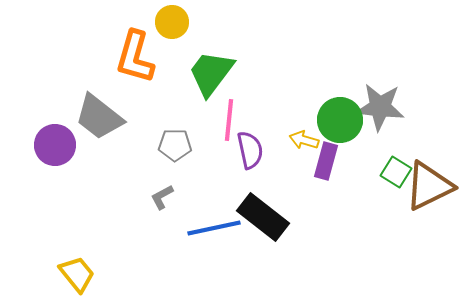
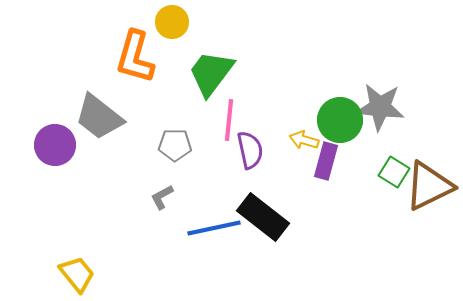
green square: moved 2 px left
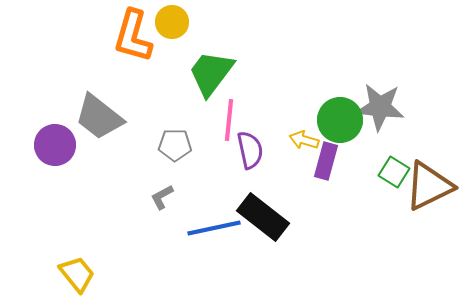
orange L-shape: moved 2 px left, 21 px up
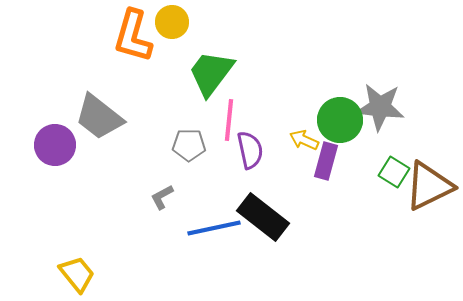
yellow arrow: rotated 8 degrees clockwise
gray pentagon: moved 14 px right
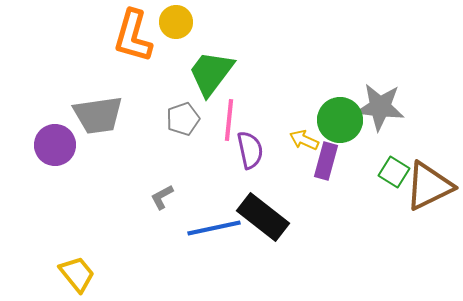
yellow circle: moved 4 px right
gray trapezoid: moved 1 px left, 2 px up; rotated 46 degrees counterclockwise
gray pentagon: moved 6 px left, 26 px up; rotated 20 degrees counterclockwise
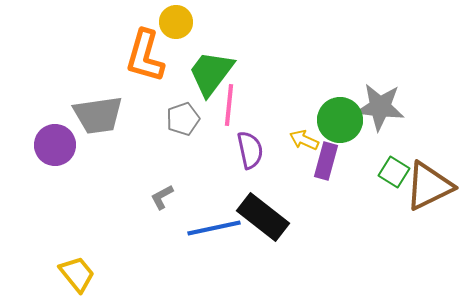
orange L-shape: moved 12 px right, 20 px down
pink line: moved 15 px up
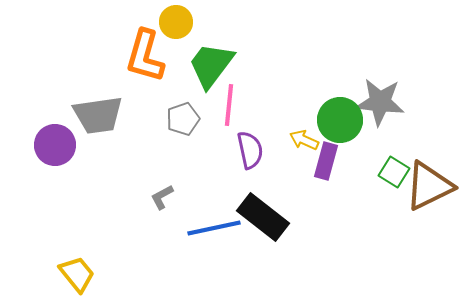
green trapezoid: moved 8 px up
gray star: moved 5 px up
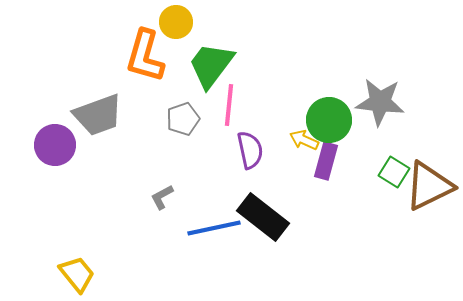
gray trapezoid: rotated 12 degrees counterclockwise
green circle: moved 11 px left
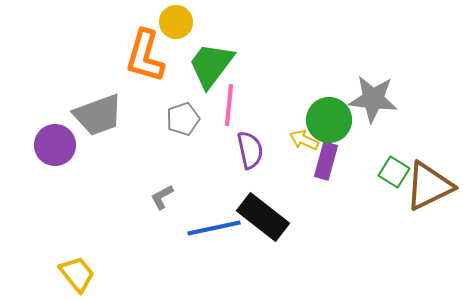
gray star: moved 7 px left, 3 px up
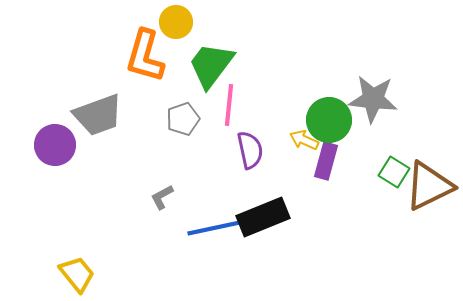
black rectangle: rotated 60 degrees counterclockwise
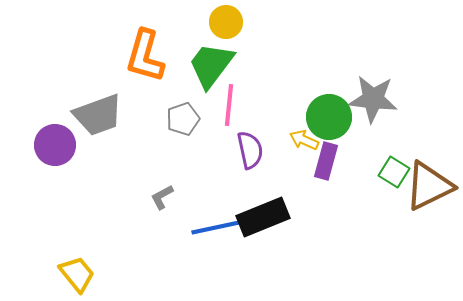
yellow circle: moved 50 px right
green circle: moved 3 px up
blue line: moved 4 px right, 1 px up
